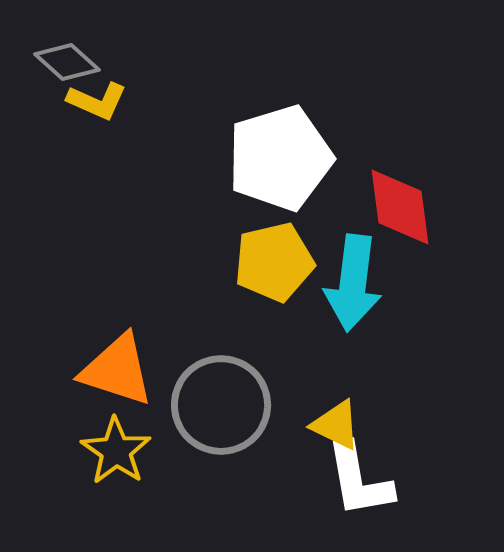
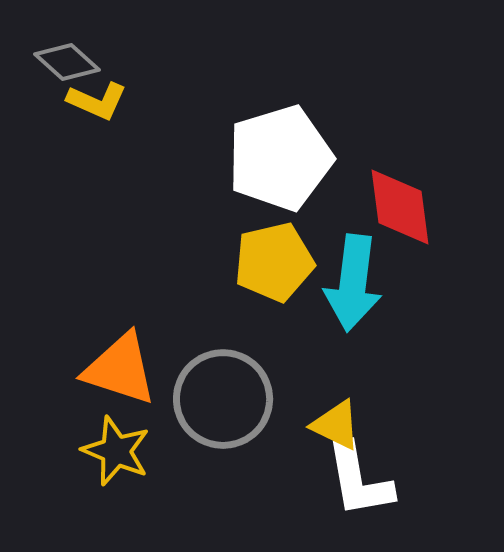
orange triangle: moved 3 px right, 1 px up
gray circle: moved 2 px right, 6 px up
yellow star: rotated 12 degrees counterclockwise
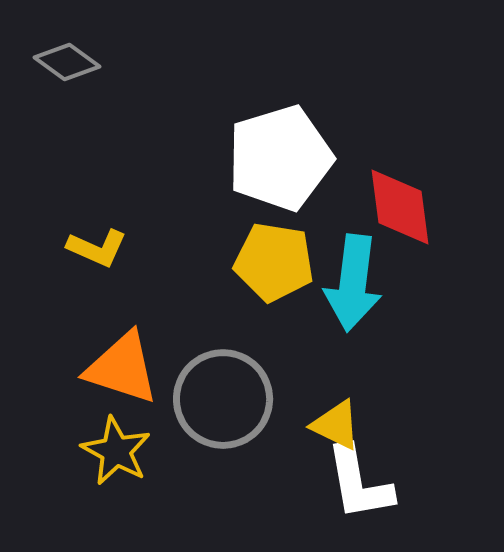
gray diamond: rotated 6 degrees counterclockwise
yellow L-shape: moved 147 px down
yellow pentagon: rotated 22 degrees clockwise
orange triangle: moved 2 px right, 1 px up
yellow star: rotated 6 degrees clockwise
white L-shape: moved 3 px down
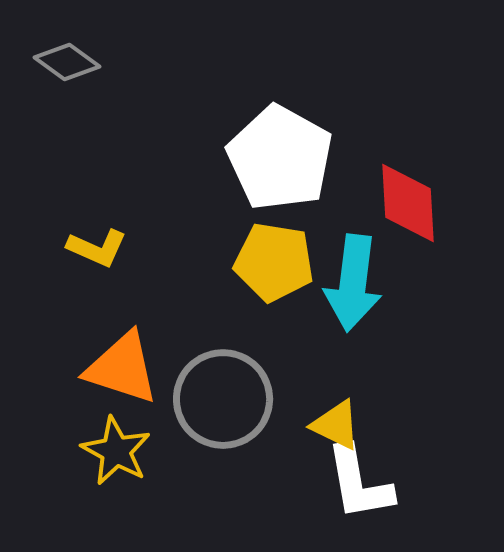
white pentagon: rotated 26 degrees counterclockwise
red diamond: moved 8 px right, 4 px up; rotated 4 degrees clockwise
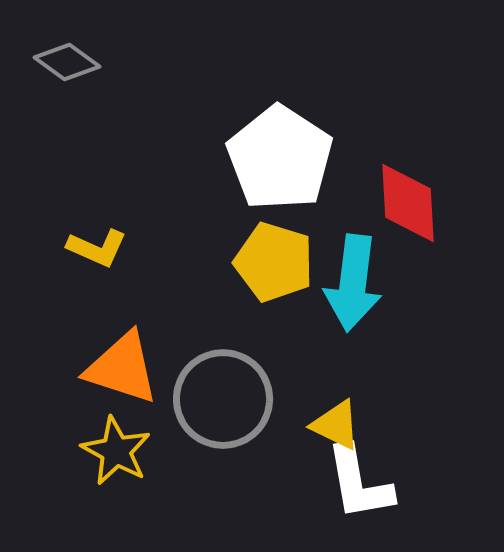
white pentagon: rotated 4 degrees clockwise
yellow pentagon: rotated 8 degrees clockwise
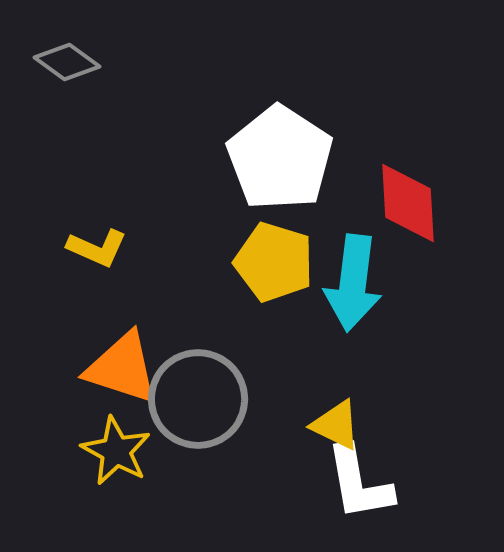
gray circle: moved 25 px left
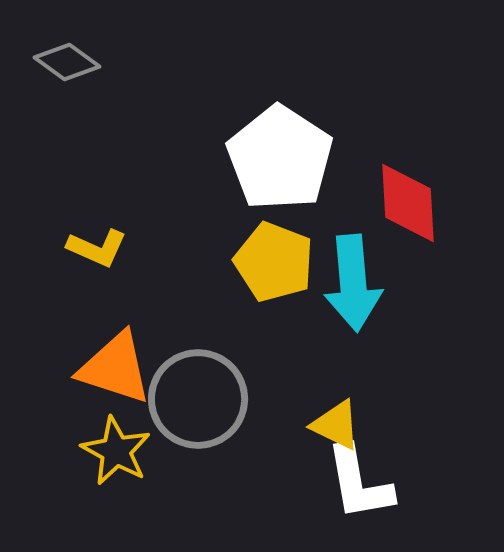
yellow pentagon: rotated 4 degrees clockwise
cyan arrow: rotated 12 degrees counterclockwise
orange triangle: moved 7 px left
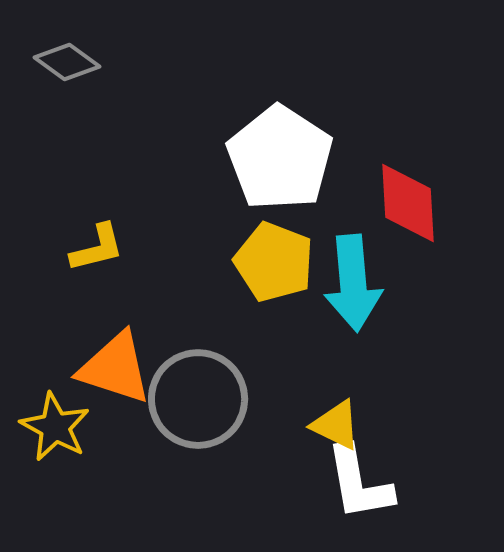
yellow L-shape: rotated 38 degrees counterclockwise
yellow star: moved 61 px left, 24 px up
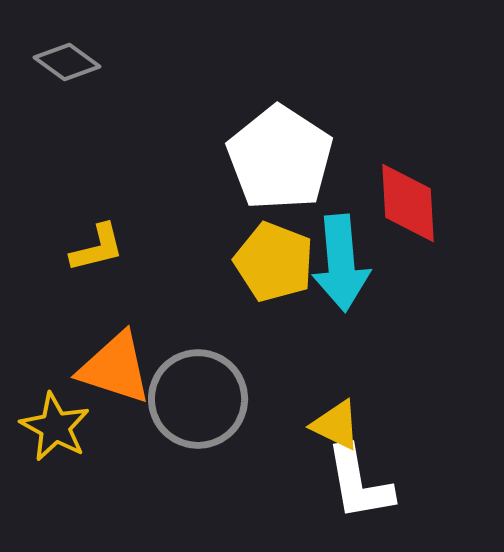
cyan arrow: moved 12 px left, 20 px up
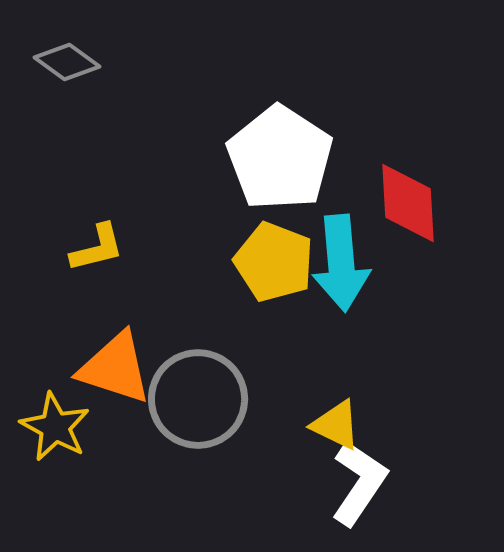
white L-shape: rotated 136 degrees counterclockwise
